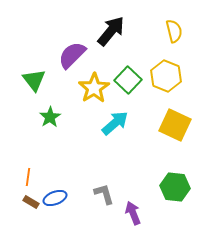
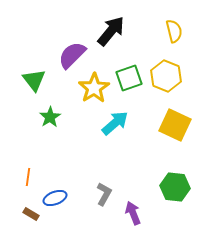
green square: moved 1 px right, 2 px up; rotated 28 degrees clockwise
gray L-shape: rotated 45 degrees clockwise
brown rectangle: moved 12 px down
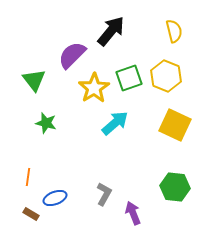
green star: moved 4 px left, 6 px down; rotated 25 degrees counterclockwise
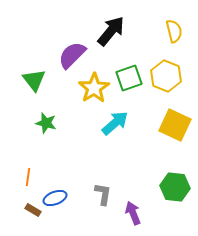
gray L-shape: moved 1 px left; rotated 20 degrees counterclockwise
brown rectangle: moved 2 px right, 4 px up
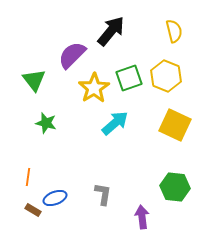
purple arrow: moved 9 px right, 4 px down; rotated 15 degrees clockwise
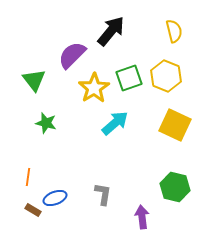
green hexagon: rotated 8 degrees clockwise
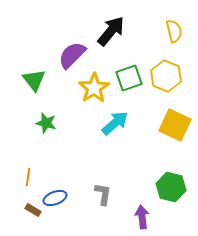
green hexagon: moved 4 px left
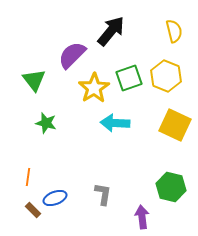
cyan arrow: rotated 136 degrees counterclockwise
brown rectangle: rotated 14 degrees clockwise
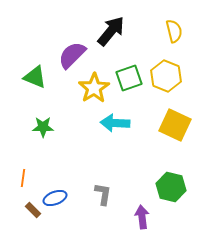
green triangle: moved 1 px right, 3 px up; rotated 30 degrees counterclockwise
green star: moved 3 px left, 4 px down; rotated 15 degrees counterclockwise
orange line: moved 5 px left, 1 px down
